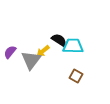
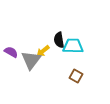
black semicircle: rotated 133 degrees counterclockwise
purple semicircle: moved 1 px right; rotated 80 degrees clockwise
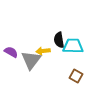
yellow arrow: rotated 32 degrees clockwise
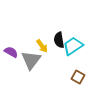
cyan trapezoid: rotated 35 degrees counterclockwise
yellow arrow: moved 1 px left, 5 px up; rotated 120 degrees counterclockwise
brown square: moved 2 px right, 1 px down
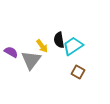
brown square: moved 5 px up
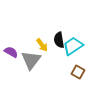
yellow arrow: moved 1 px up
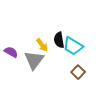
cyan trapezoid: rotated 115 degrees counterclockwise
gray triangle: moved 3 px right
brown square: rotated 16 degrees clockwise
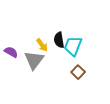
cyan trapezoid: rotated 80 degrees clockwise
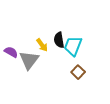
gray triangle: moved 5 px left
